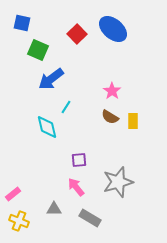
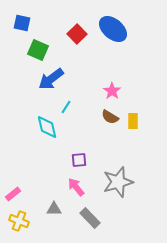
gray rectangle: rotated 15 degrees clockwise
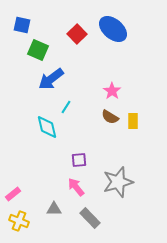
blue square: moved 2 px down
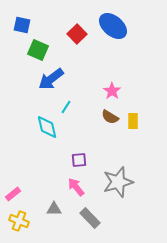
blue ellipse: moved 3 px up
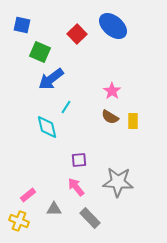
green square: moved 2 px right, 2 px down
gray star: rotated 20 degrees clockwise
pink rectangle: moved 15 px right, 1 px down
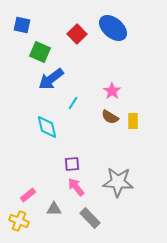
blue ellipse: moved 2 px down
cyan line: moved 7 px right, 4 px up
purple square: moved 7 px left, 4 px down
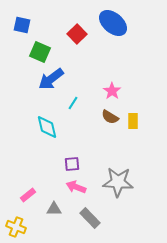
blue ellipse: moved 5 px up
pink arrow: rotated 30 degrees counterclockwise
yellow cross: moved 3 px left, 6 px down
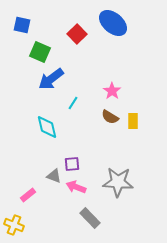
gray triangle: moved 33 px up; rotated 21 degrees clockwise
yellow cross: moved 2 px left, 2 px up
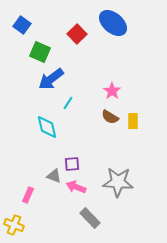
blue square: rotated 24 degrees clockwise
cyan line: moved 5 px left
pink rectangle: rotated 28 degrees counterclockwise
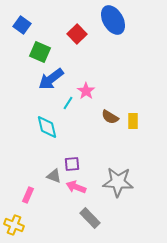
blue ellipse: moved 3 px up; rotated 20 degrees clockwise
pink star: moved 26 px left
